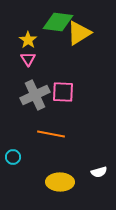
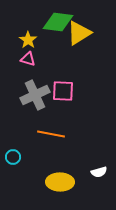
pink triangle: rotated 42 degrees counterclockwise
pink square: moved 1 px up
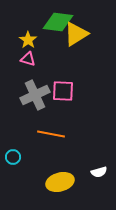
yellow triangle: moved 3 px left, 1 px down
yellow ellipse: rotated 16 degrees counterclockwise
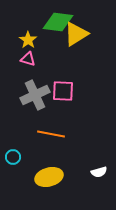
yellow ellipse: moved 11 px left, 5 px up
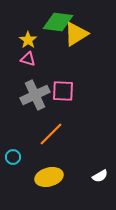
orange line: rotated 56 degrees counterclockwise
white semicircle: moved 1 px right, 4 px down; rotated 14 degrees counterclockwise
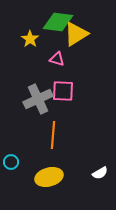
yellow star: moved 2 px right, 1 px up
pink triangle: moved 29 px right
gray cross: moved 3 px right, 4 px down
orange line: moved 2 px right, 1 px down; rotated 40 degrees counterclockwise
cyan circle: moved 2 px left, 5 px down
white semicircle: moved 3 px up
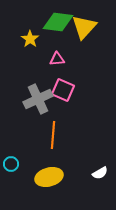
yellow triangle: moved 8 px right, 7 px up; rotated 16 degrees counterclockwise
pink triangle: rotated 21 degrees counterclockwise
pink square: moved 1 px up; rotated 20 degrees clockwise
cyan circle: moved 2 px down
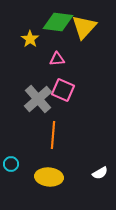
gray cross: rotated 16 degrees counterclockwise
yellow ellipse: rotated 20 degrees clockwise
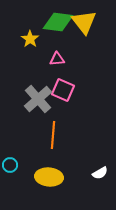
yellow triangle: moved 5 px up; rotated 20 degrees counterclockwise
cyan circle: moved 1 px left, 1 px down
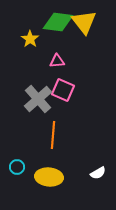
pink triangle: moved 2 px down
cyan circle: moved 7 px right, 2 px down
white semicircle: moved 2 px left
